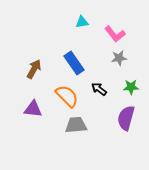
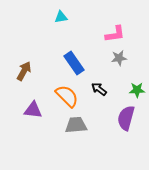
cyan triangle: moved 21 px left, 5 px up
pink L-shape: rotated 60 degrees counterclockwise
brown arrow: moved 10 px left, 2 px down
green star: moved 6 px right, 3 px down
purple triangle: moved 1 px down
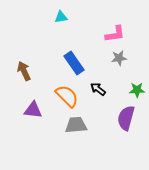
brown arrow: rotated 54 degrees counterclockwise
black arrow: moved 1 px left
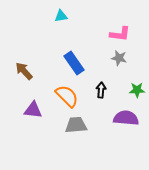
cyan triangle: moved 1 px up
pink L-shape: moved 5 px right; rotated 15 degrees clockwise
gray star: rotated 21 degrees clockwise
brown arrow: rotated 18 degrees counterclockwise
black arrow: moved 3 px right, 1 px down; rotated 56 degrees clockwise
purple semicircle: rotated 80 degrees clockwise
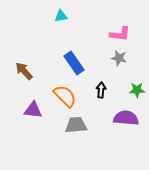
orange semicircle: moved 2 px left
